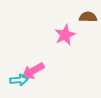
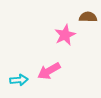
pink arrow: moved 16 px right
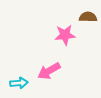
pink star: rotated 20 degrees clockwise
cyan arrow: moved 3 px down
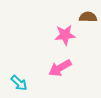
pink arrow: moved 11 px right, 3 px up
cyan arrow: rotated 48 degrees clockwise
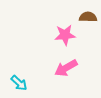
pink arrow: moved 6 px right
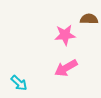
brown semicircle: moved 1 px right, 2 px down
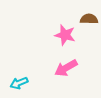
pink star: rotated 20 degrees clockwise
cyan arrow: rotated 114 degrees clockwise
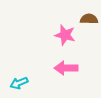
pink arrow: rotated 30 degrees clockwise
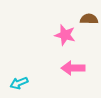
pink arrow: moved 7 px right
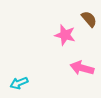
brown semicircle: rotated 48 degrees clockwise
pink arrow: moved 9 px right; rotated 15 degrees clockwise
